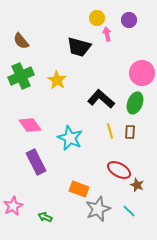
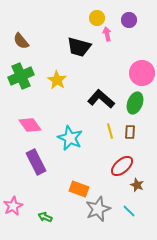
red ellipse: moved 3 px right, 4 px up; rotated 70 degrees counterclockwise
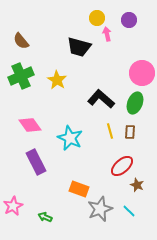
gray star: moved 2 px right
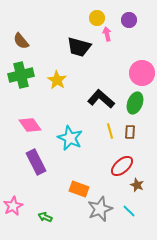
green cross: moved 1 px up; rotated 10 degrees clockwise
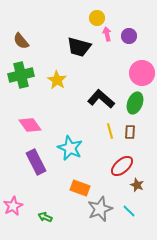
purple circle: moved 16 px down
cyan star: moved 10 px down
orange rectangle: moved 1 px right, 1 px up
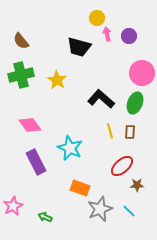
brown star: rotated 24 degrees counterclockwise
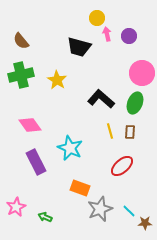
brown star: moved 8 px right, 38 px down
pink star: moved 3 px right, 1 px down
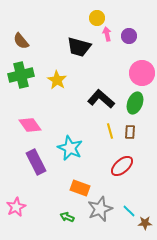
green arrow: moved 22 px right
